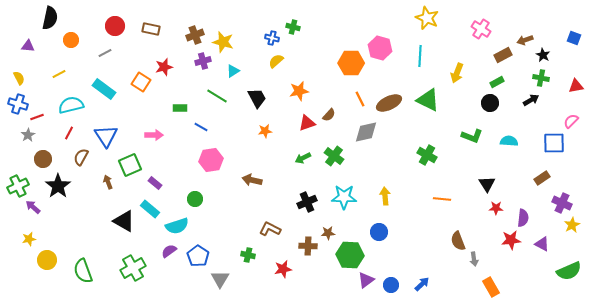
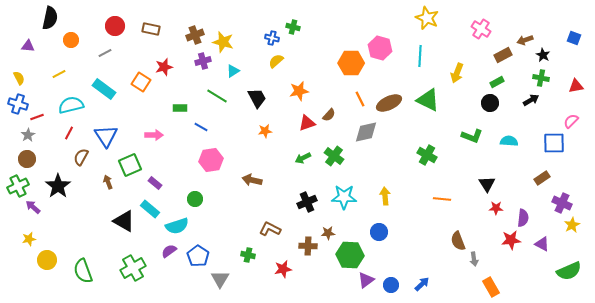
brown circle at (43, 159): moved 16 px left
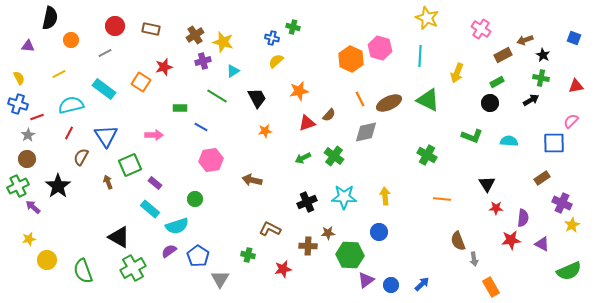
brown cross at (195, 35): rotated 12 degrees counterclockwise
orange hexagon at (351, 63): moved 4 px up; rotated 25 degrees clockwise
black triangle at (124, 221): moved 5 px left, 16 px down
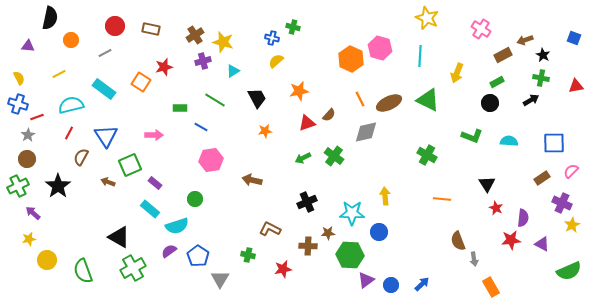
green line at (217, 96): moved 2 px left, 4 px down
pink semicircle at (571, 121): moved 50 px down
brown arrow at (108, 182): rotated 48 degrees counterclockwise
cyan star at (344, 197): moved 8 px right, 16 px down
purple arrow at (33, 207): moved 6 px down
red star at (496, 208): rotated 24 degrees clockwise
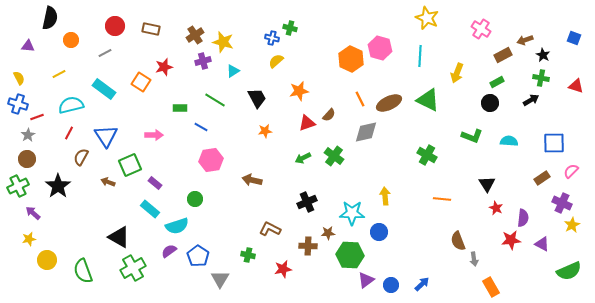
green cross at (293, 27): moved 3 px left, 1 px down
red triangle at (576, 86): rotated 28 degrees clockwise
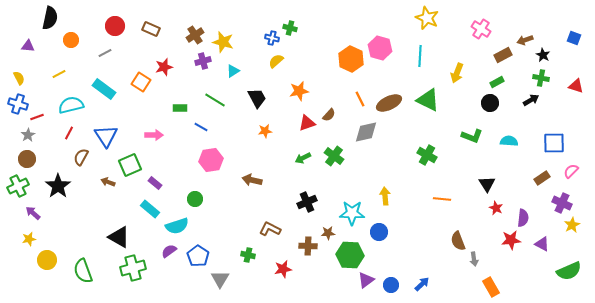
brown rectangle at (151, 29): rotated 12 degrees clockwise
green cross at (133, 268): rotated 15 degrees clockwise
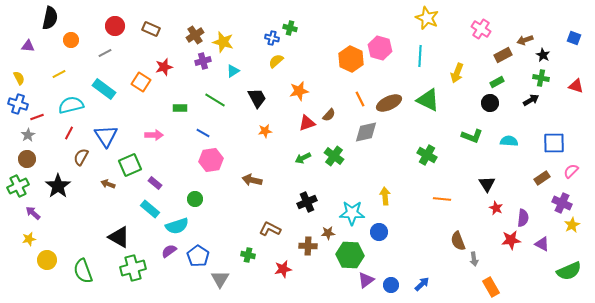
blue line at (201, 127): moved 2 px right, 6 px down
brown arrow at (108, 182): moved 2 px down
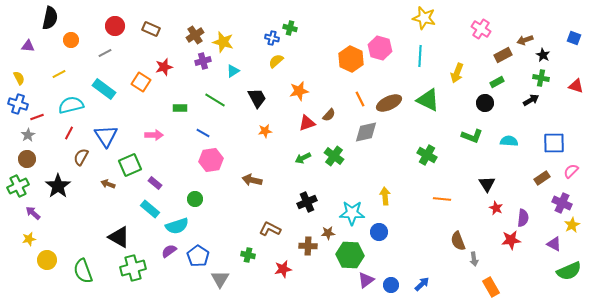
yellow star at (427, 18): moved 3 px left; rotated 10 degrees counterclockwise
black circle at (490, 103): moved 5 px left
purple triangle at (542, 244): moved 12 px right
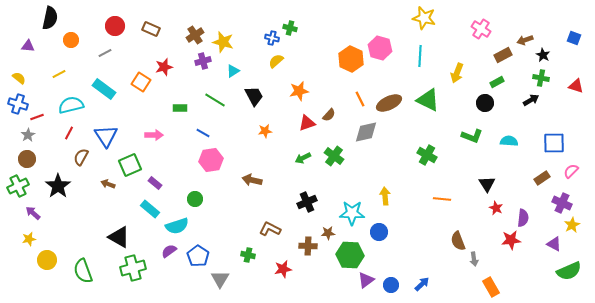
yellow semicircle at (19, 78): rotated 24 degrees counterclockwise
black trapezoid at (257, 98): moved 3 px left, 2 px up
